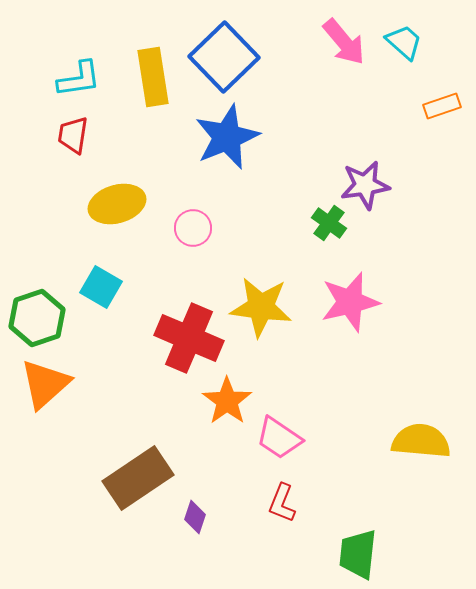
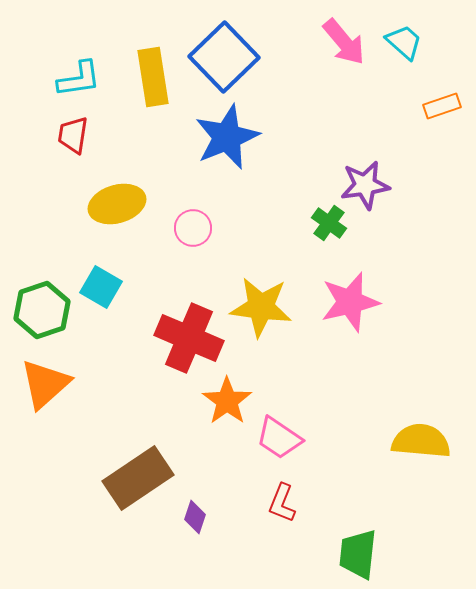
green hexagon: moved 5 px right, 8 px up
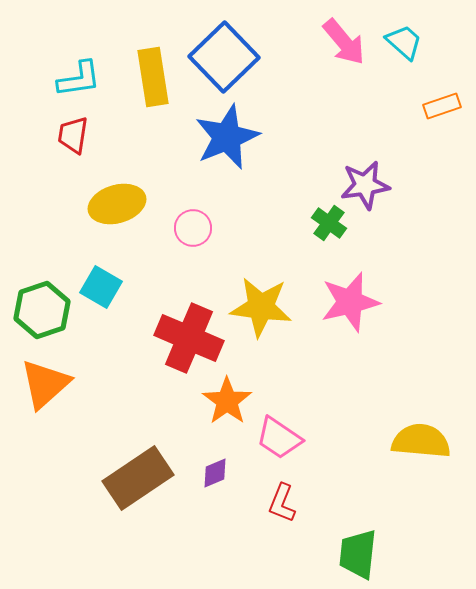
purple diamond: moved 20 px right, 44 px up; rotated 48 degrees clockwise
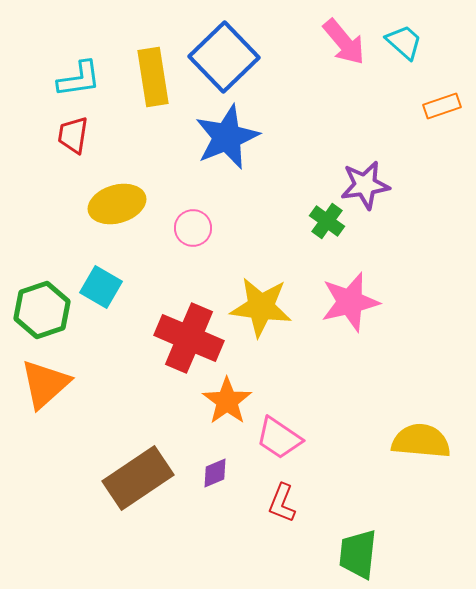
green cross: moved 2 px left, 2 px up
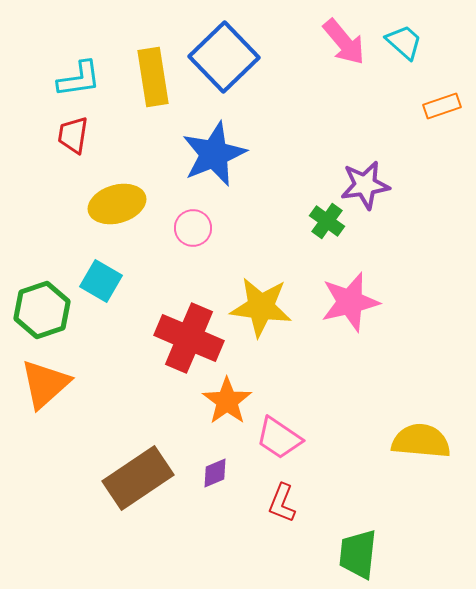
blue star: moved 13 px left, 17 px down
cyan square: moved 6 px up
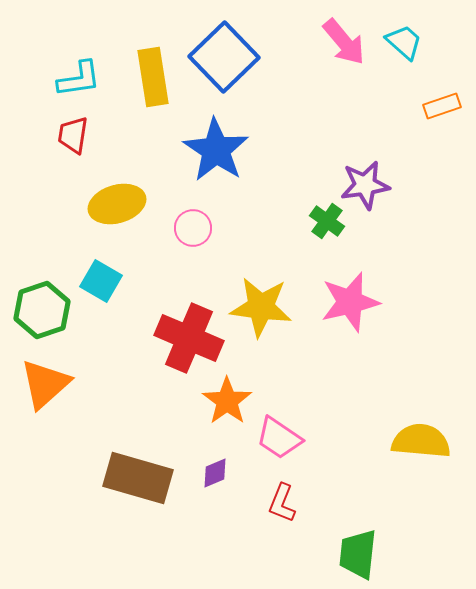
blue star: moved 2 px right, 4 px up; rotated 16 degrees counterclockwise
brown rectangle: rotated 50 degrees clockwise
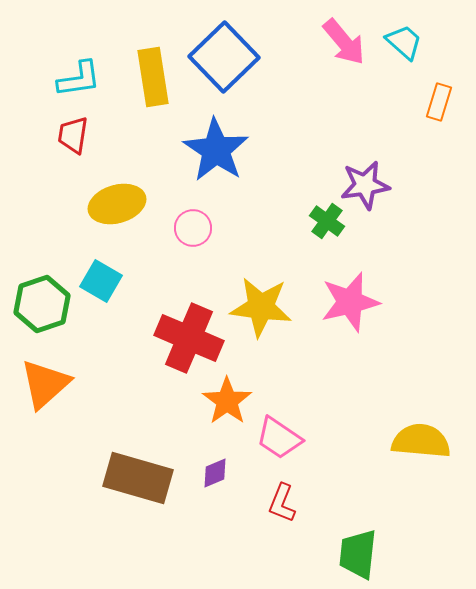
orange rectangle: moved 3 px left, 4 px up; rotated 54 degrees counterclockwise
green hexagon: moved 6 px up
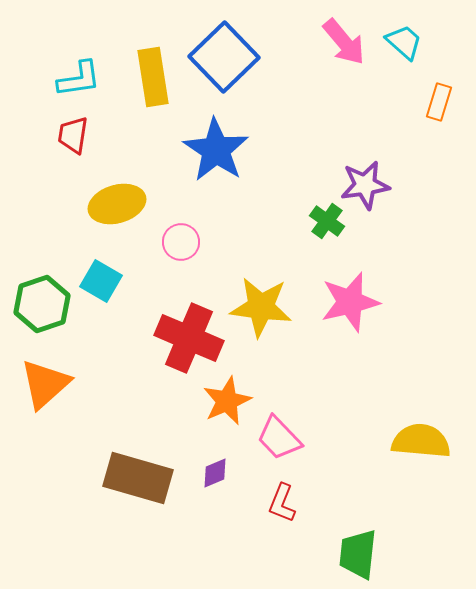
pink circle: moved 12 px left, 14 px down
orange star: rotated 12 degrees clockwise
pink trapezoid: rotated 12 degrees clockwise
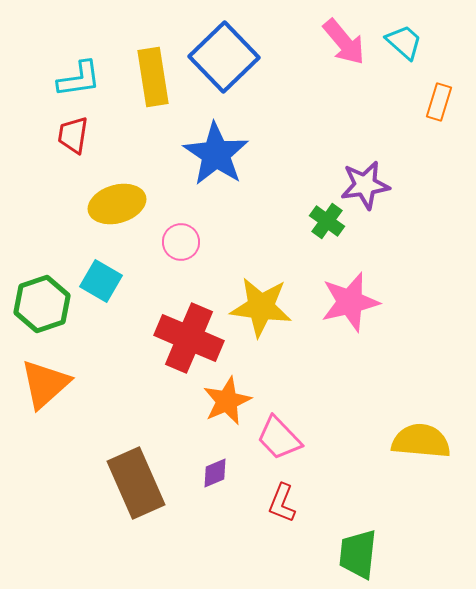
blue star: moved 4 px down
brown rectangle: moved 2 px left, 5 px down; rotated 50 degrees clockwise
